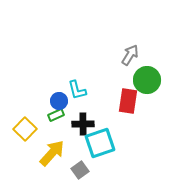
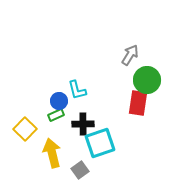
red rectangle: moved 10 px right, 2 px down
yellow arrow: rotated 56 degrees counterclockwise
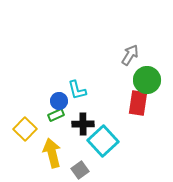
cyan square: moved 3 px right, 2 px up; rotated 24 degrees counterclockwise
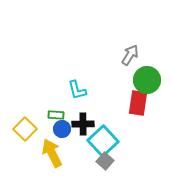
blue circle: moved 3 px right, 28 px down
green rectangle: rotated 28 degrees clockwise
yellow arrow: rotated 12 degrees counterclockwise
gray square: moved 25 px right, 9 px up; rotated 12 degrees counterclockwise
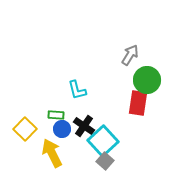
black cross: moved 1 px right, 2 px down; rotated 35 degrees clockwise
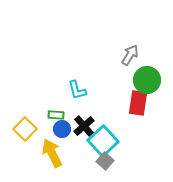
black cross: rotated 15 degrees clockwise
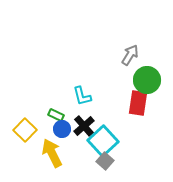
cyan L-shape: moved 5 px right, 6 px down
green rectangle: rotated 21 degrees clockwise
yellow square: moved 1 px down
